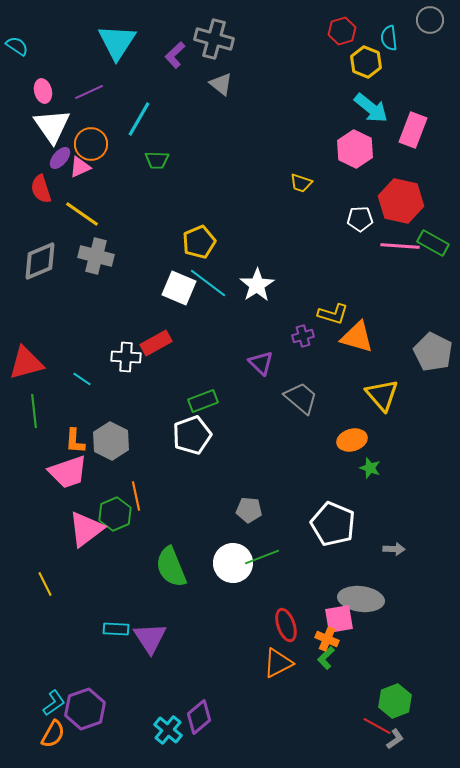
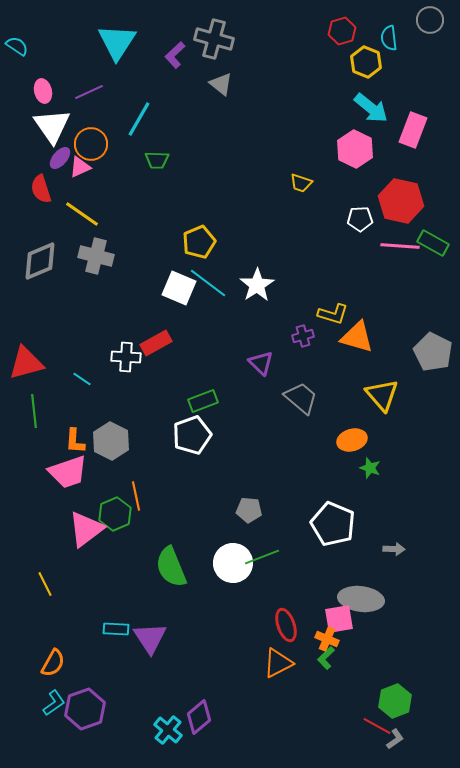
orange semicircle at (53, 734): moved 71 px up
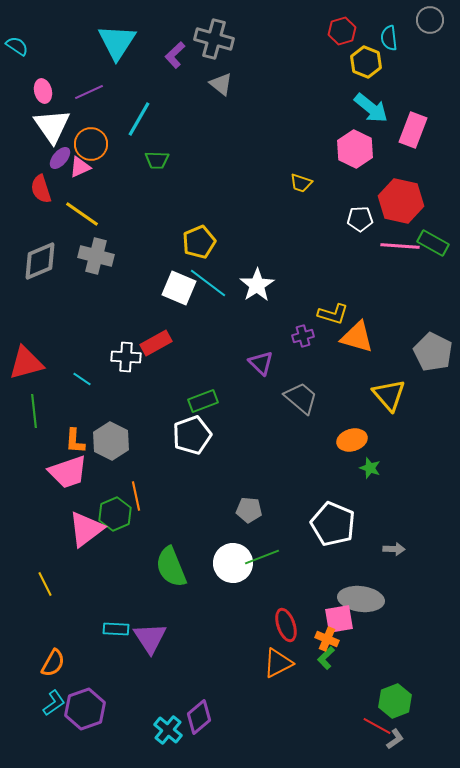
yellow triangle at (382, 395): moved 7 px right
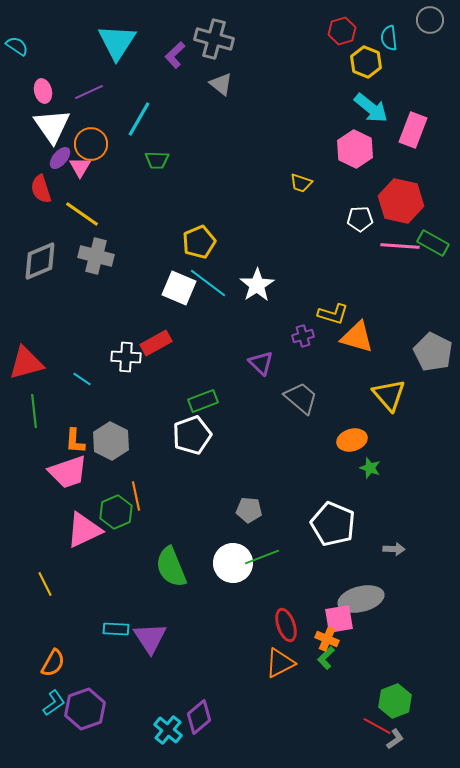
pink triangle at (80, 167): rotated 35 degrees counterclockwise
green hexagon at (115, 514): moved 1 px right, 2 px up
pink triangle at (86, 529): moved 2 px left, 1 px down; rotated 12 degrees clockwise
gray ellipse at (361, 599): rotated 21 degrees counterclockwise
orange triangle at (278, 663): moved 2 px right
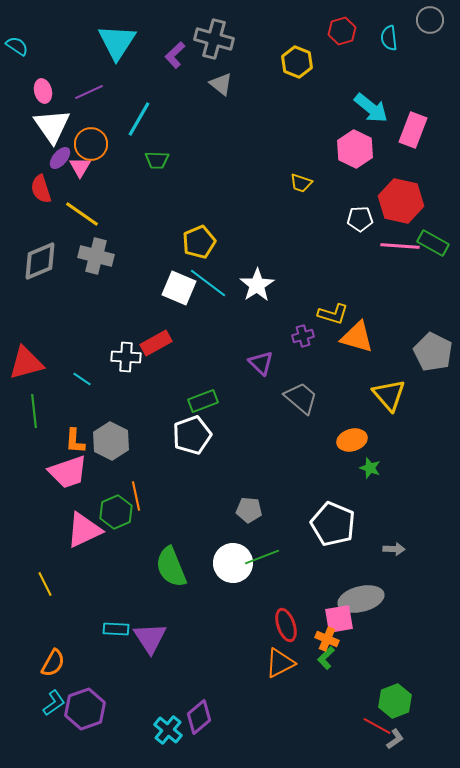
yellow hexagon at (366, 62): moved 69 px left
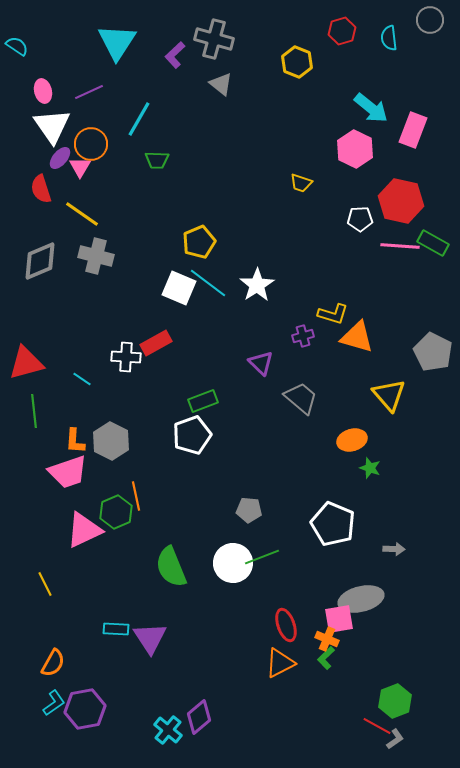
purple hexagon at (85, 709): rotated 9 degrees clockwise
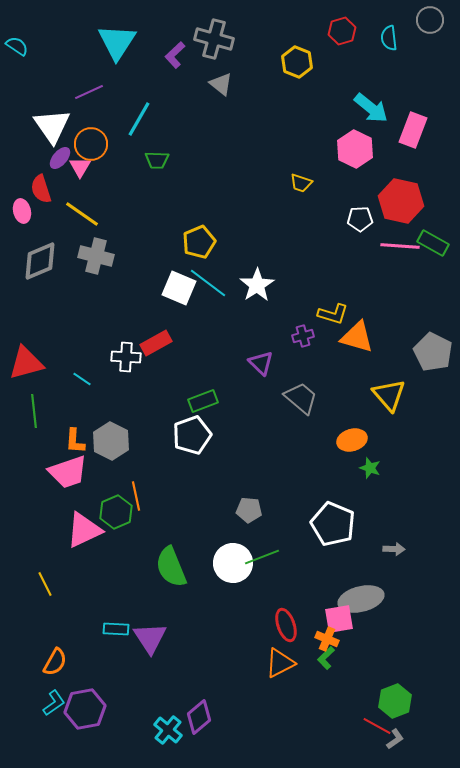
pink ellipse at (43, 91): moved 21 px left, 120 px down
orange semicircle at (53, 663): moved 2 px right, 1 px up
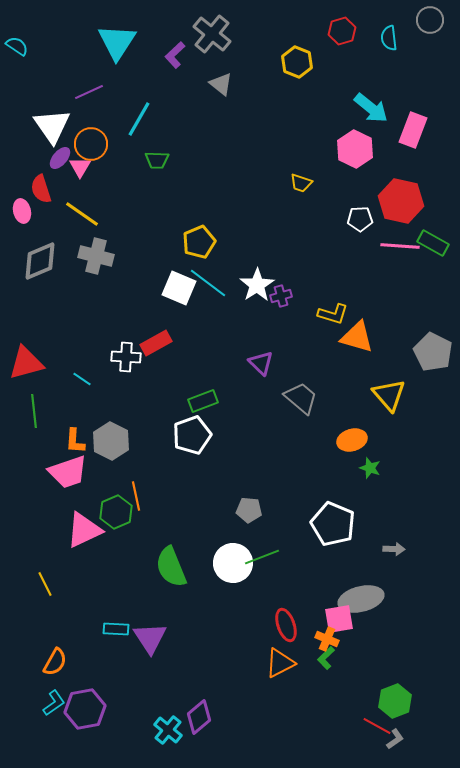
gray cross at (214, 39): moved 2 px left, 5 px up; rotated 24 degrees clockwise
purple cross at (303, 336): moved 22 px left, 40 px up
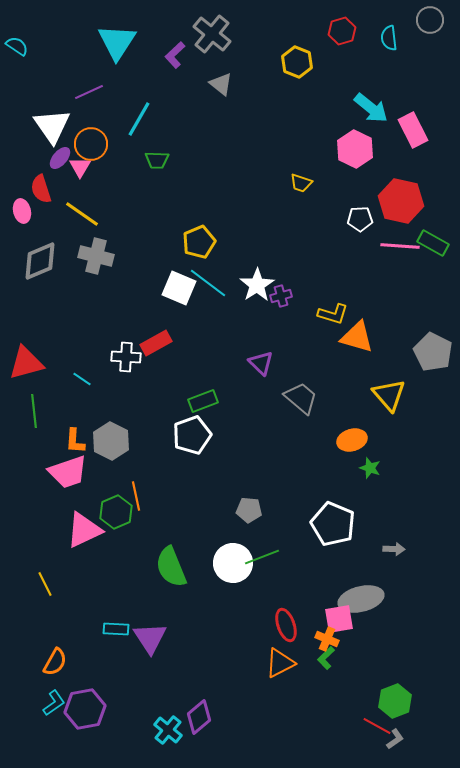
pink rectangle at (413, 130): rotated 48 degrees counterclockwise
